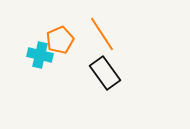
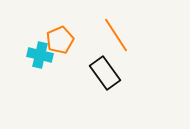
orange line: moved 14 px right, 1 px down
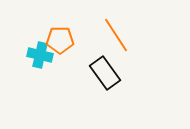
orange pentagon: rotated 24 degrees clockwise
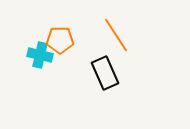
black rectangle: rotated 12 degrees clockwise
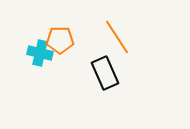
orange line: moved 1 px right, 2 px down
cyan cross: moved 2 px up
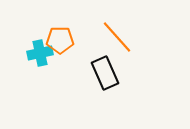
orange line: rotated 9 degrees counterclockwise
cyan cross: rotated 25 degrees counterclockwise
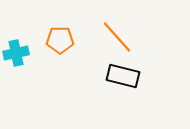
cyan cross: moved 24 px left
black rectangle: moved 18 px right, 3 px down; rotated 52 degrees counterclockwise
